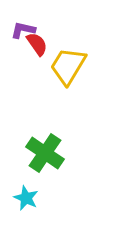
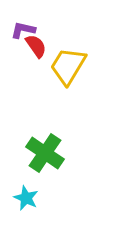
red semicircle: moved 1 px left, 2 px down
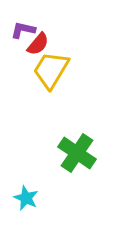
red semicircle: moved 2 px right, 2 px up; rotated 75 degrees clockwise
yellow trapezoid: moved 17 px left, 4 px down
green cross: moved 32 px right
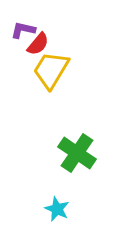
cyan star: moved 31 px right, 11 px down
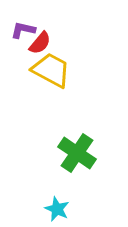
red semicircle: moved 2 px right, 1 px up
yellow trapezoid: rotated 87 degrees clockwise
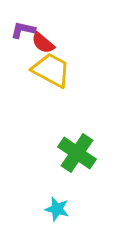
red semicircle: moved 3 px right; rotated 90 degrees clockwise
cyan star: rotated 10 degrees counterclockwise
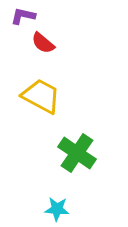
purple L-shape: moved 14 px up
yellow trapezoid: moved 10 px left, 26 px down
cyan star: rotated 10 degrees counterclockwise
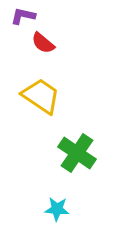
yellow trapezoid: rotated 6 degrees clockwise
